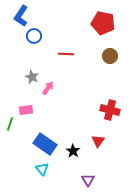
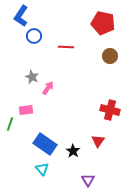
red line: moved 7 px up
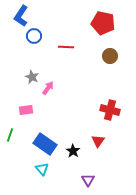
green line: moved 11 px down
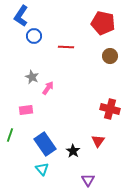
red cross: moved 1 px up
blue rectangle: rotated 20 degrees clockwise
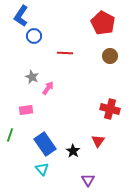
red pentagon: rotated 15 degrees clockwise
red line: moved 1 px left, 6 px down
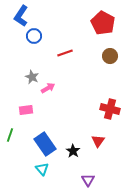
red line: rotated 21 degrees counterclockwise
pink arrow: rotated 24 degrees clockwise
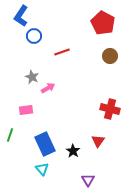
red line: moved 3 px left, 1 px up
blue rectangle: rotated 10 degrees clockwise
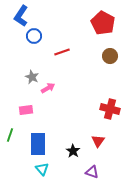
blue rectangle: moved 7 px left; rotated 25 degrees clockwise
purple triangle: moved 4 px right, 8 px up; rotated 40 degrees counterclockwise
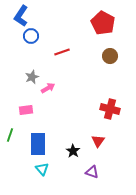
blue circle: moved 3 px left
gray star: rotated 24 degrees clockwise
